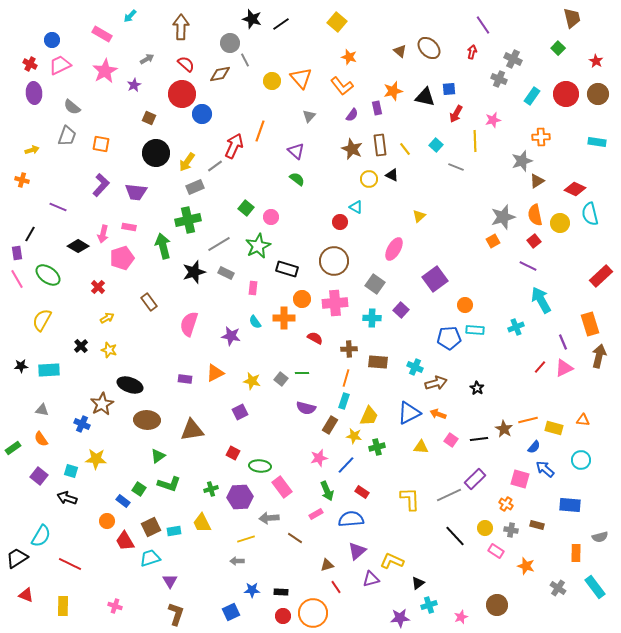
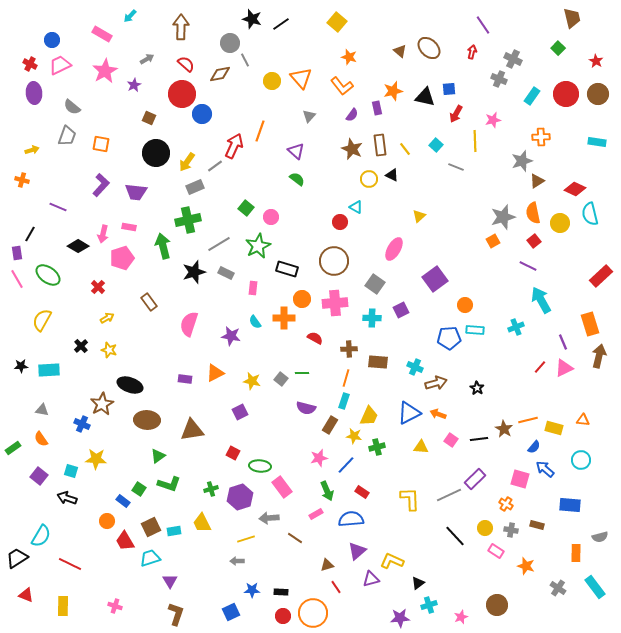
orange semicircle at (535, 215): moved 2 px left, 2 px up
purple square at (401, 310): rotated 21 degrees clockwise
purple hexagon at (240, 497): rotated 15 degrees counterclockwise
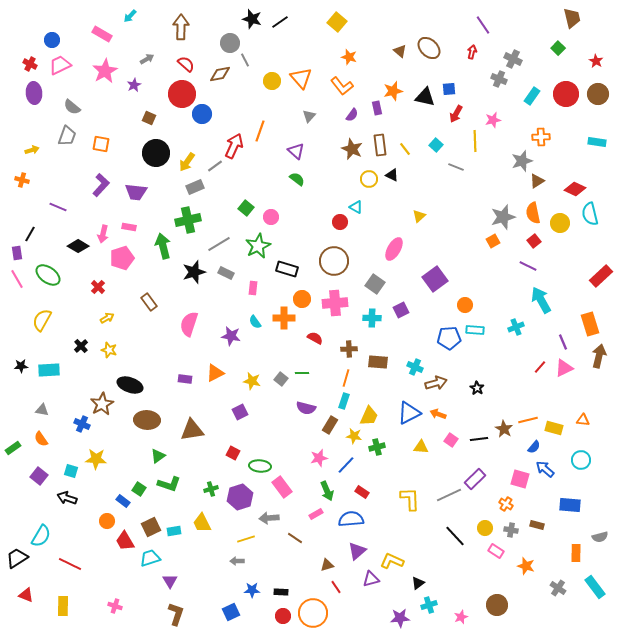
black line at (281, 24): moved 1 px left, 2 px up
